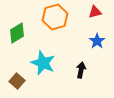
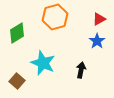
red triangle: moved 4 px right, 7 px down; rotated 16 degrees counterclockwise
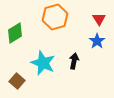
red triangle: rotated 32 degrees counterclockwise
green diamond: moved 2 px left
black arrow: moved 7 px left, 9 px up
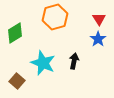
blue star: moved 1 px right, 2 px up
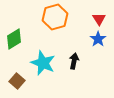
green diamond: moved 1 px left, 6 px down
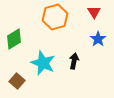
red triangle: moved 5 px left, 7 px up
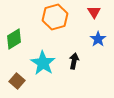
cyan star: rotated 10 degrees clockwise
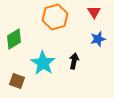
blue star: rotated 21 degrees clockwise
brown square: rotated 21 degrees counterclockwise
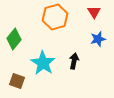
green diamond: rotated 20 degrees counterclockwise
